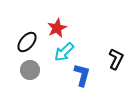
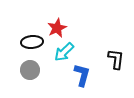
black ellipse: moved 5 px right; rotated 45 degrees clockwise
black L-shape: rotated 20 degrees counterclockwise
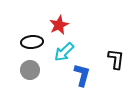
red star: moved 2 px right, 3 px up
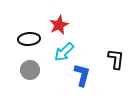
black ellipse: moved 3 px left, 3 px up
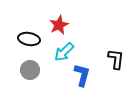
black ellipse: rotated 15 degrees clockwise
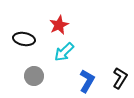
black ellipse: moved 5 px left
black L-shape: moved 4 px right, 19 px down; rotated 25 degrees clockwise
gray circle: moved 4 px right, 6 px down
blue L-shape: moved 5 px right, 6 px down; rotated 15 degrees clockwise
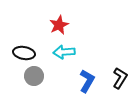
black ellipse: moved 14 px down
cyan arrow: rotated 40 degrees clockwise
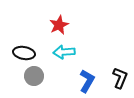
black L-shape: rotated 10 degrees counterclockwise
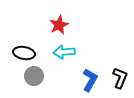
blue L-shape: moved 3 px right, 1 px up
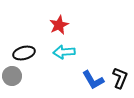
black ellipse: rotated 25 degrees counterclockwise
gray circle: moved 22 px left
blue L-shape: moved 3 px right; rotated 120 degrees clockwise
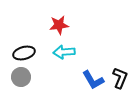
red star: rotated 18 degrees clockwise
gray circle: moved 9 px right, 1 px down
